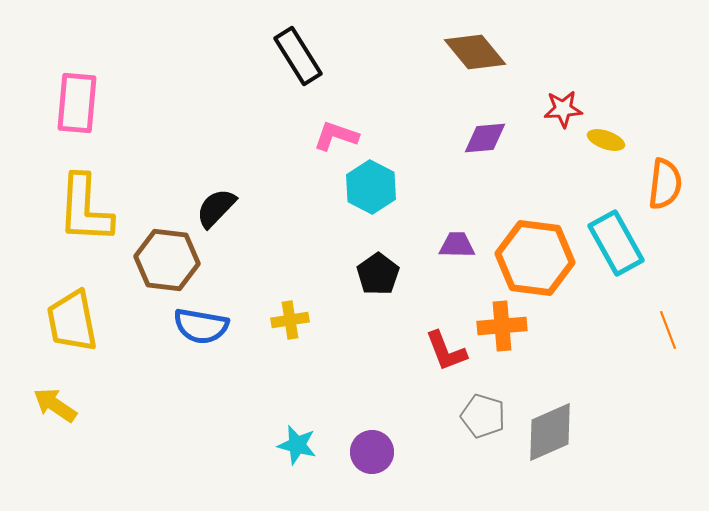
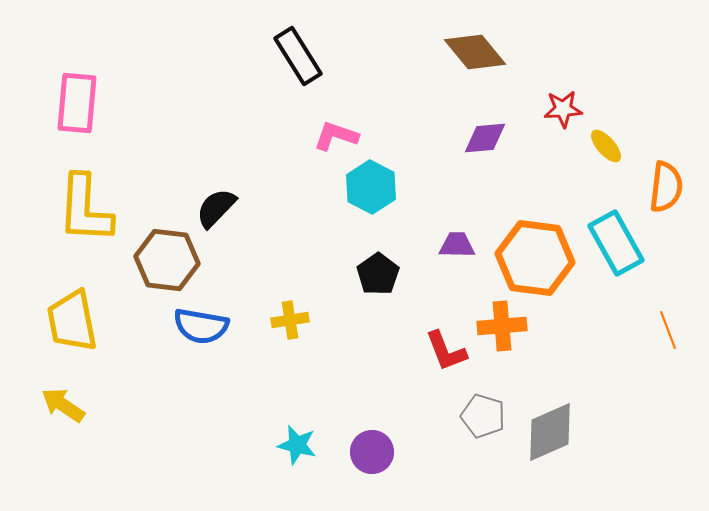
yellow ellipse: moved 6 px down; rotated 30 degrees clockwise
orange semicircle: moved 1 px right, 3 px down
yellow arrow: moved 8 px right
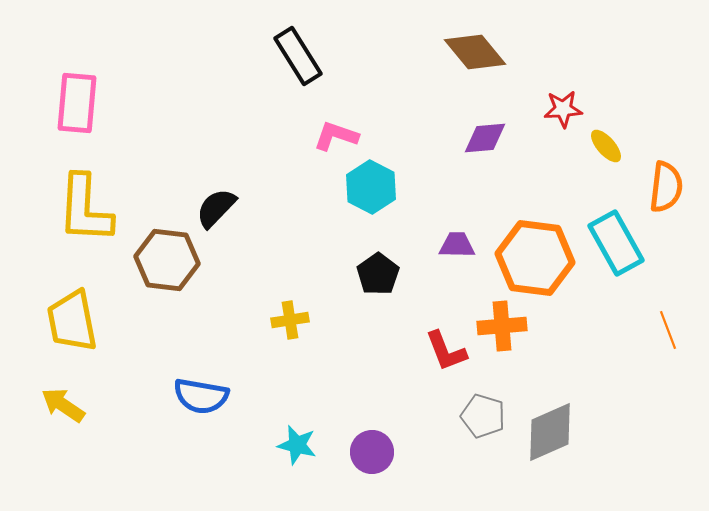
blue semicircle: moved 70 px down
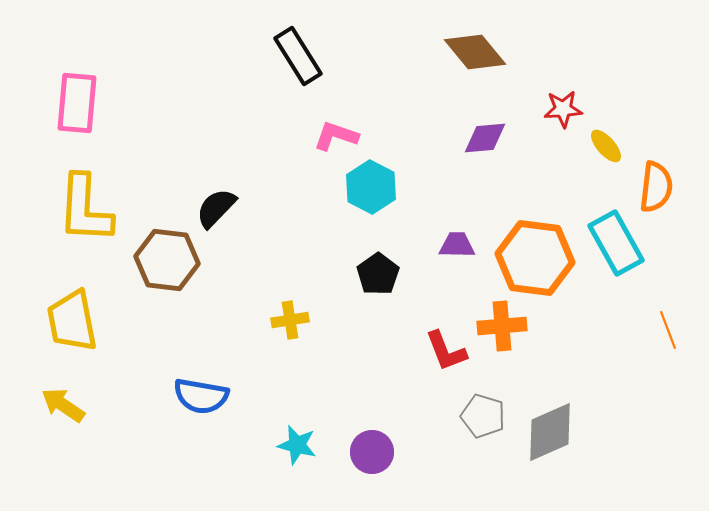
orange semicircle: moved 10 px left
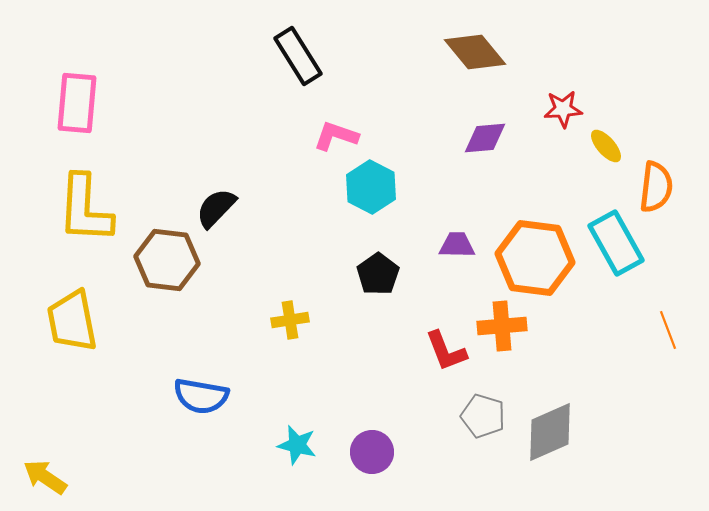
yellow arrow: moved 18 px left, 72 px down
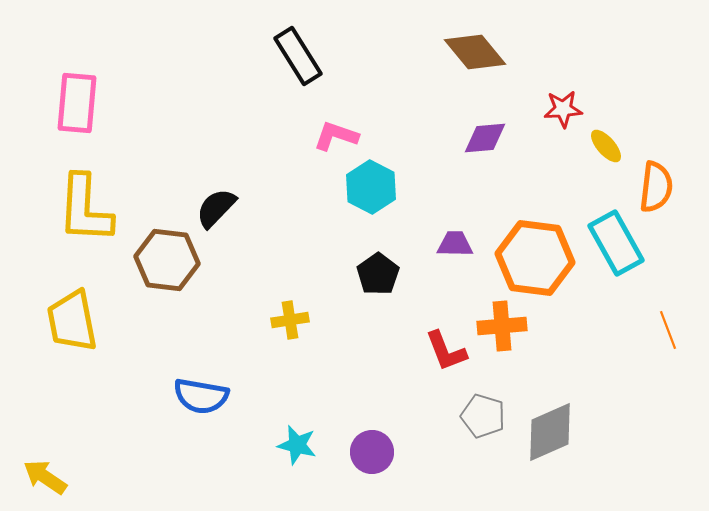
purple trapezoid: moved 2 px left, 1 px up
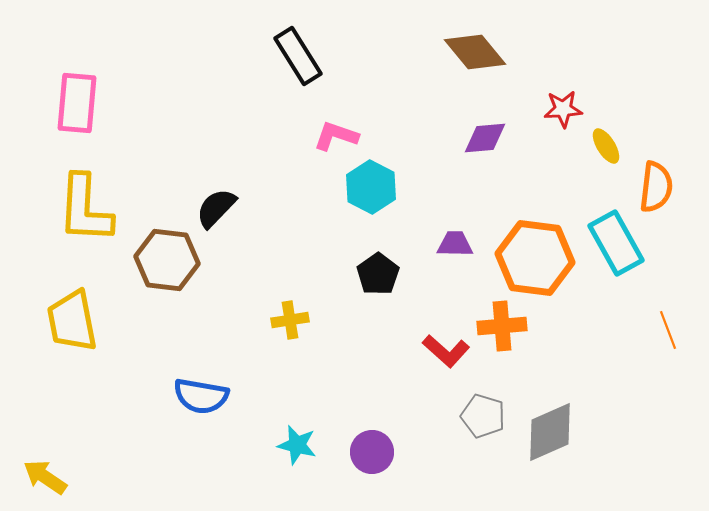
yellow ellipse: rotated 9 degrees clockwise
red L-shape: rotated 27 degrees counterclockwise
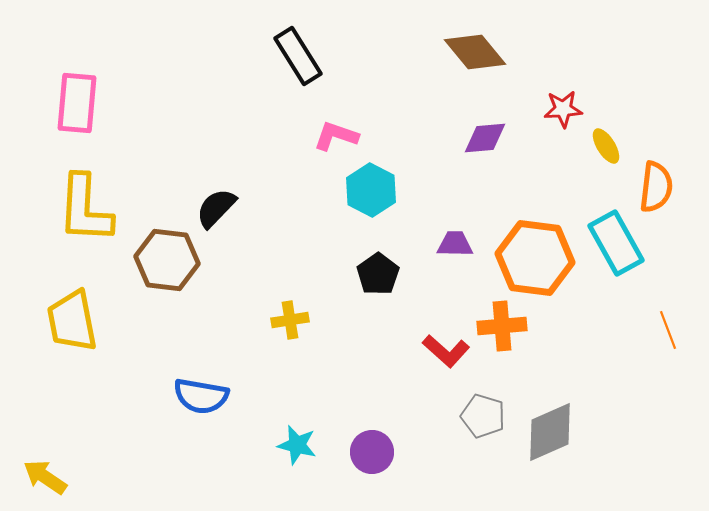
cyan hexagon: moved 3 px down
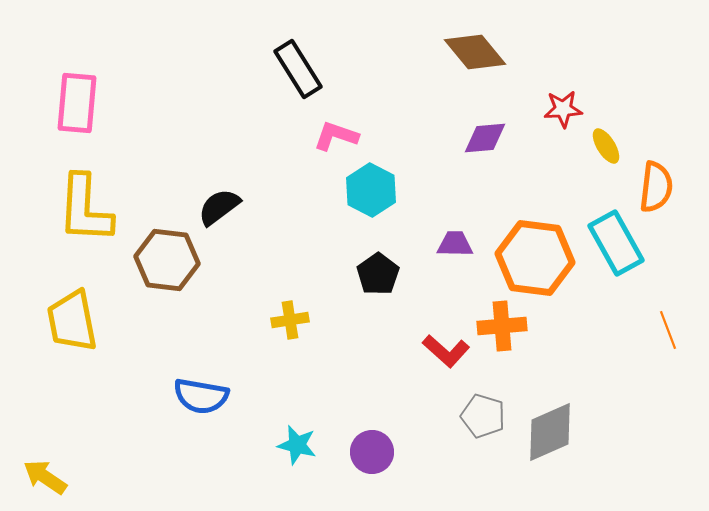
black rectangle: moved 13 px down
black semicircle: moved 3 px right, 1 px up; rotated 9 degrees clockwise
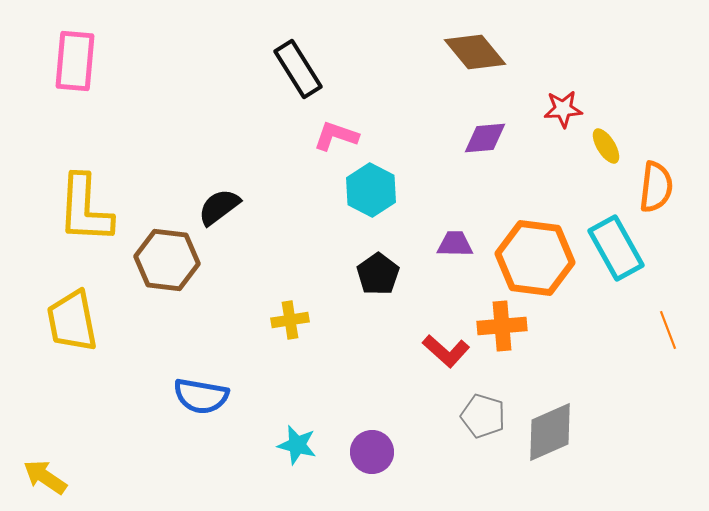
pink rectangle: moved 2 px left, 42 px up
cyan rectangle: moved 5 px down
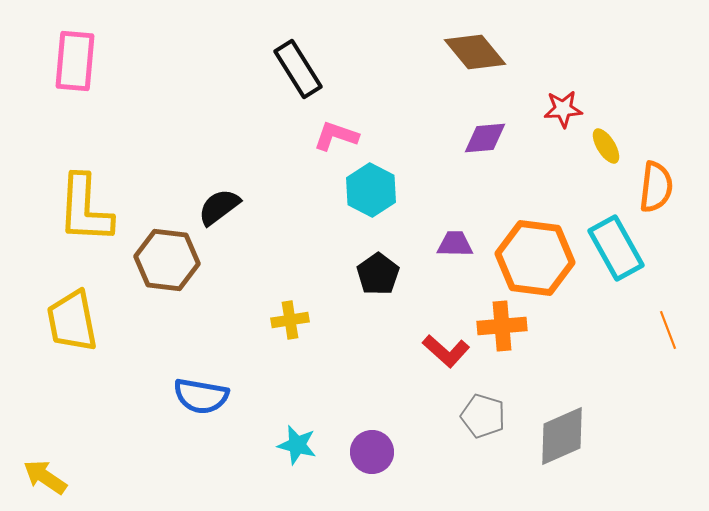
gray diamond: moved 12 px right, 4 px down
